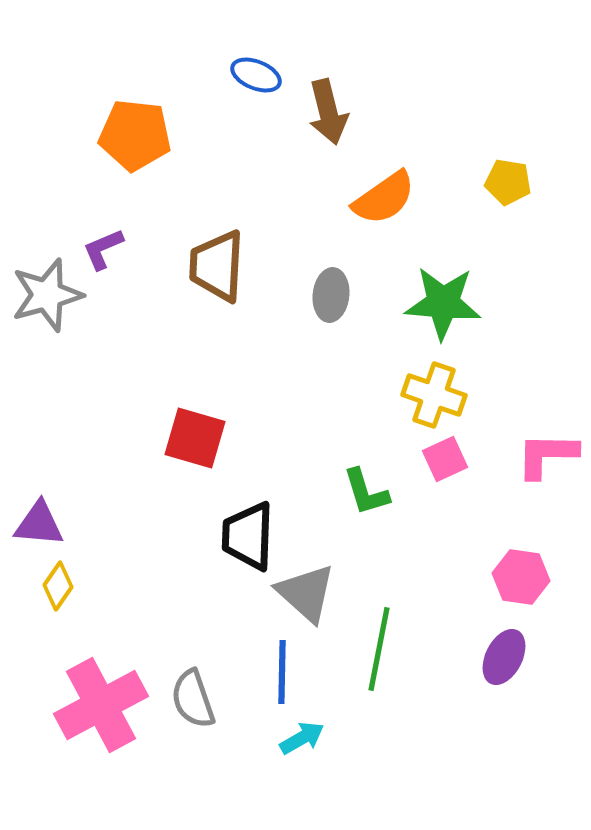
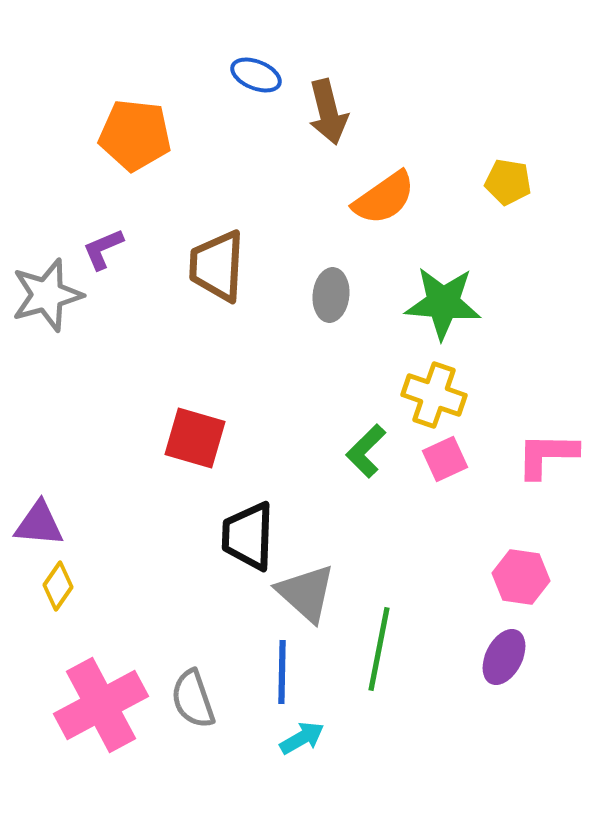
green L-shape: moved 41 px up; rotated 62 degrees clockwise
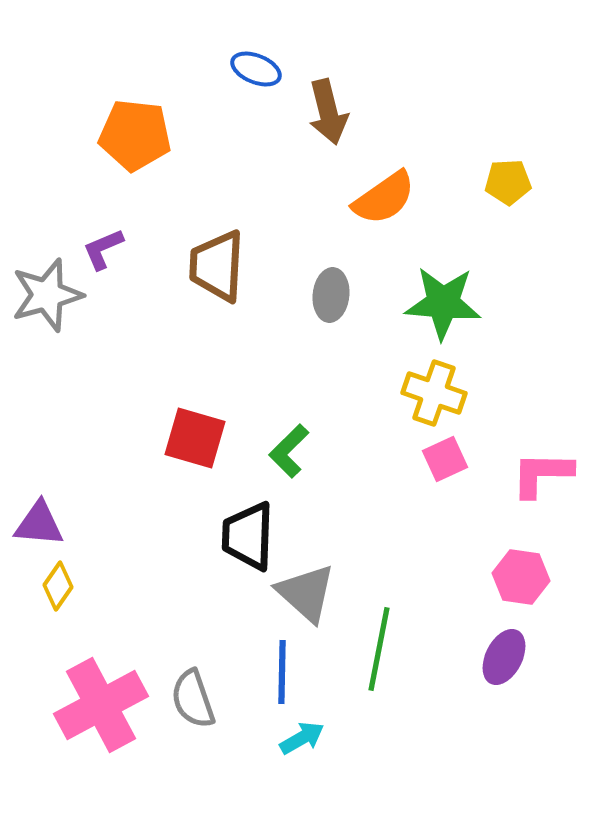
blue ellipse: moved 6 px up
yellow pentagon: rotated 12 degrees counterclockwise
yellow cross: moved 2 px up
green L-shape: moved 77 px left
pink L-shape: moved 5 px left, 19 px down
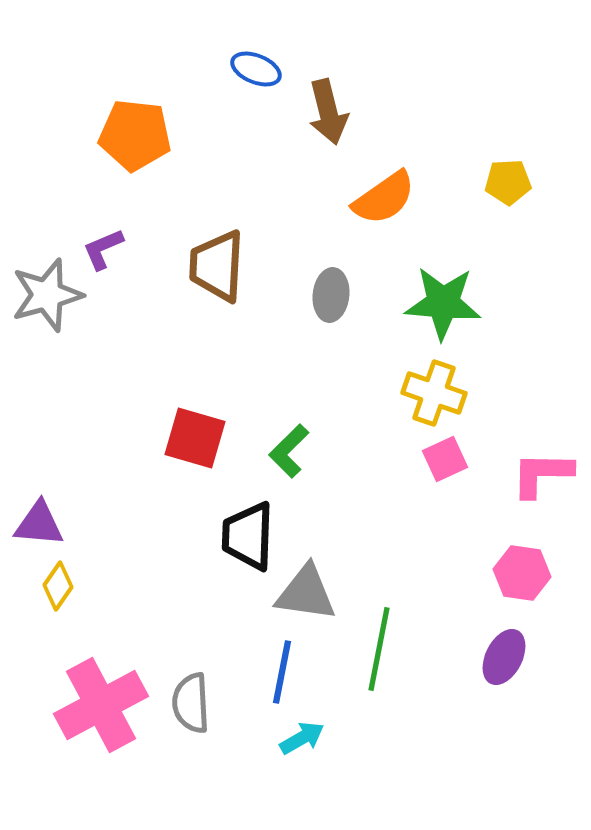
pink hexagon: moved 1 px right, 4 px up
gray triangle: rotated 34 degrees counterclockwise
blue line: rotated 10 degrees clockwise
gray semicircle: moved 2 px left, 4 px down; rotated 16 degrees clockwise
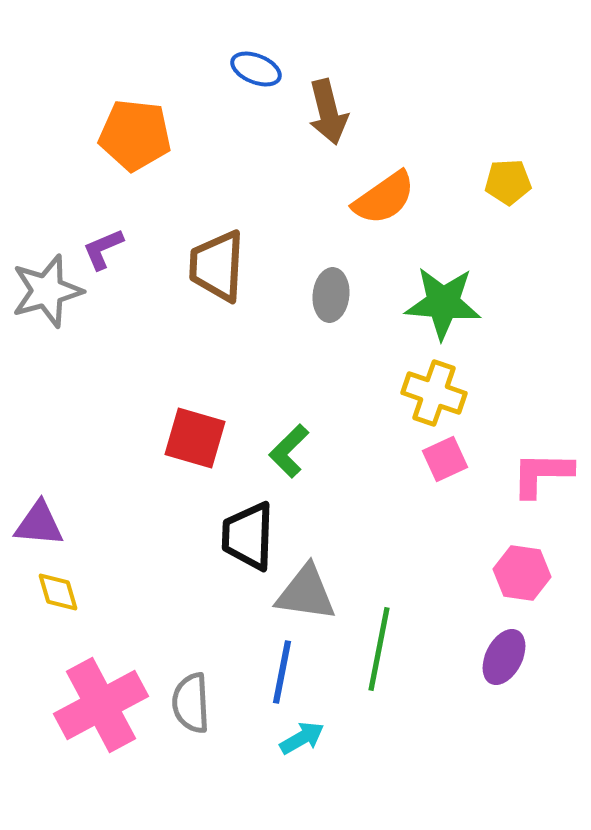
gray star: moved 4 px up
yellow diamond: moved 6 px down; rotated 51 degrees counterclockwise
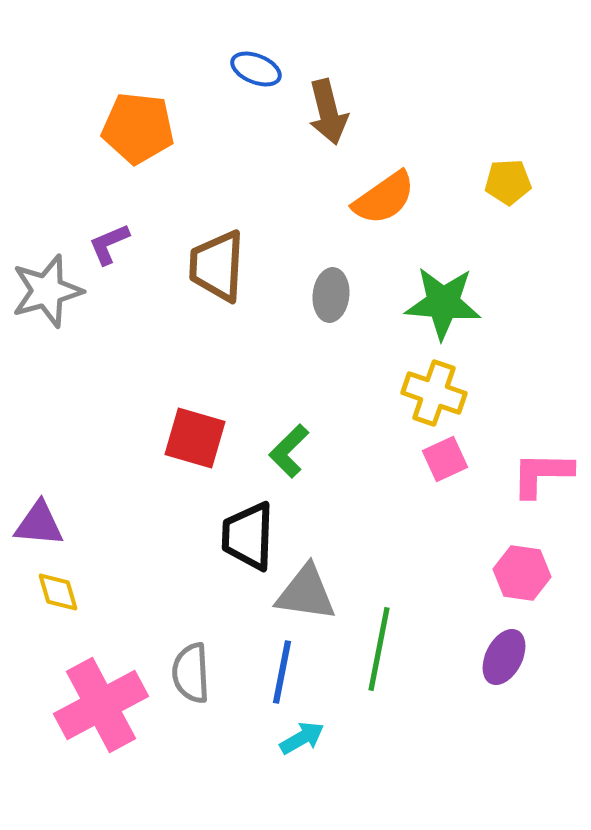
orange pentagon: moved 3 px right, 7 px up
purple L-shape: moved 6 px right, 5 px up
gray semicircle: moved 30 px up
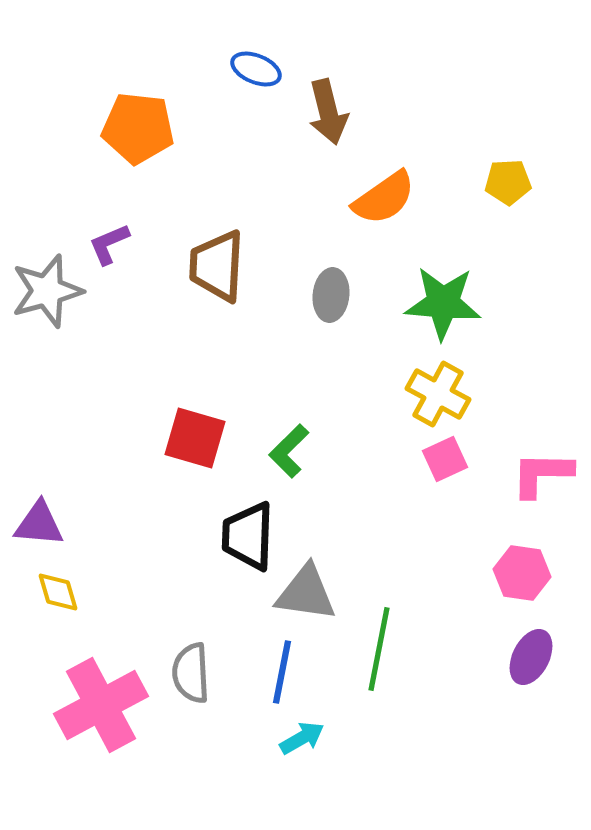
yellow cross: moved 4 px right, 1 px down; rotated 10 degrees clockwise
purple ellipse: moved 27 px right
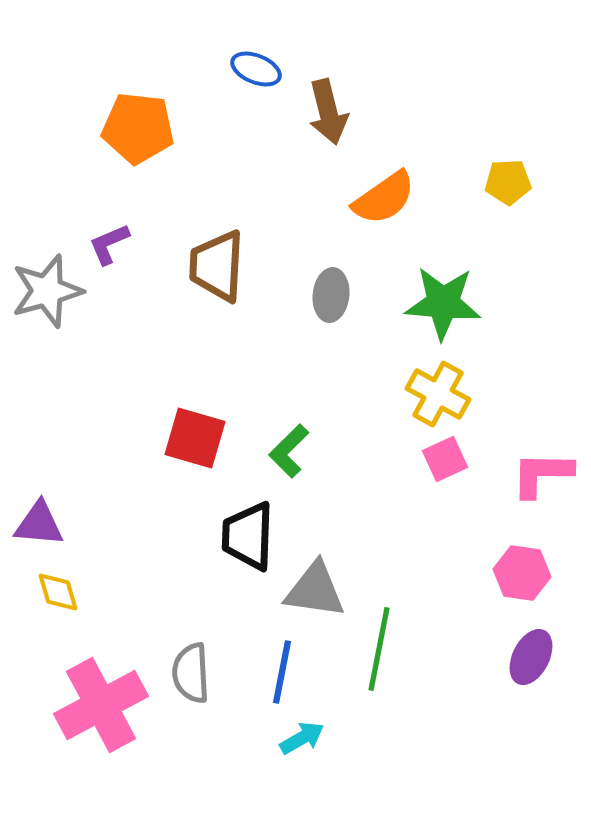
gray triangle: moved 9 px right, 3 px up
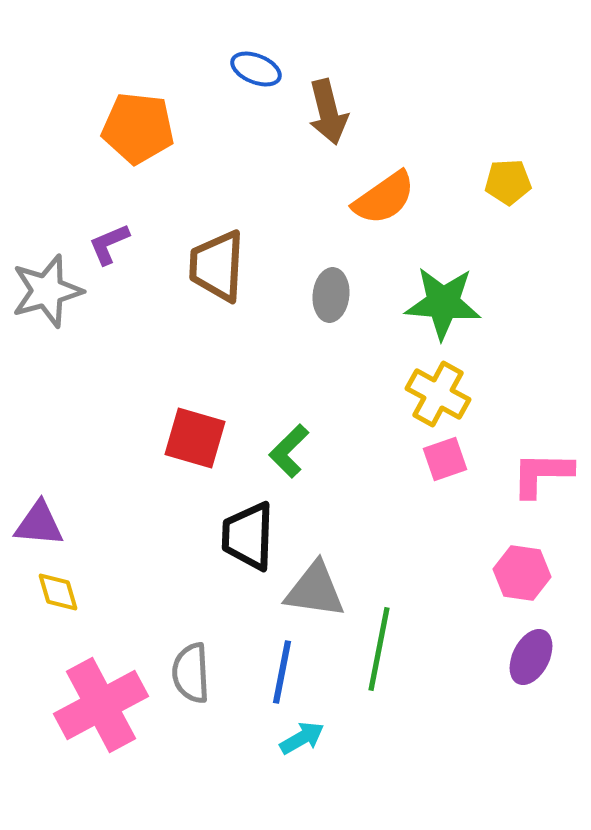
pink square: rotated 6 degrees clockwise
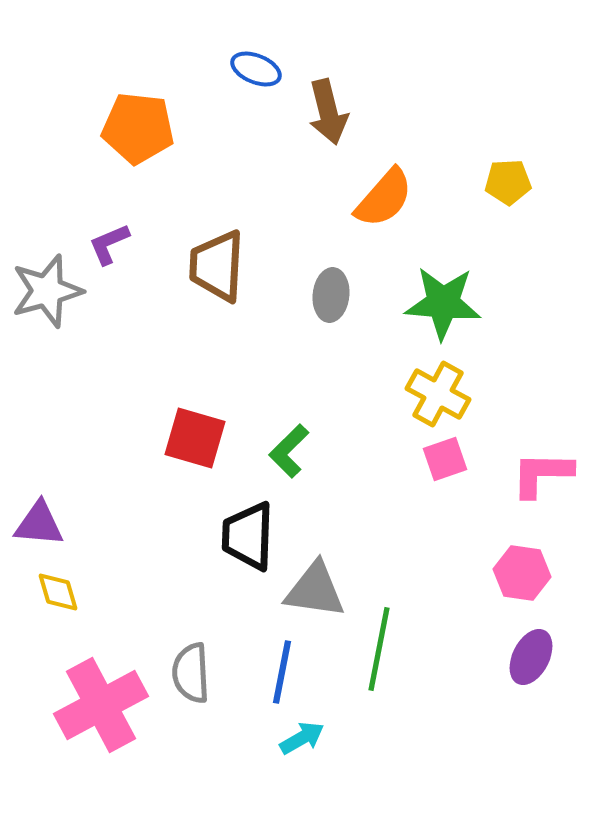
orange semicircle: rotated 14 degrees counterclockwise
